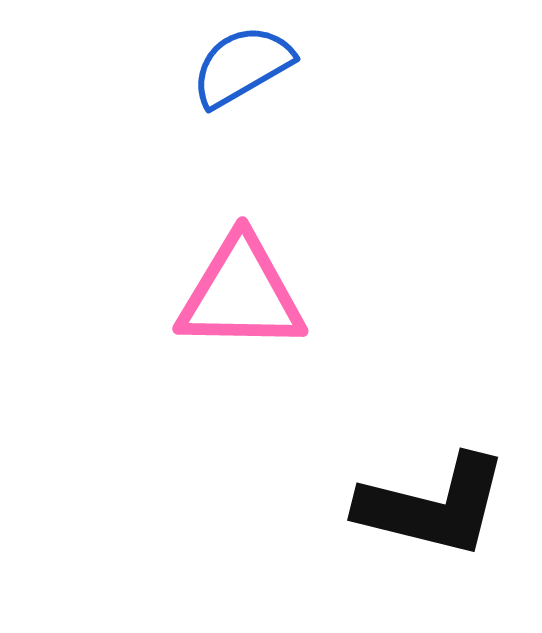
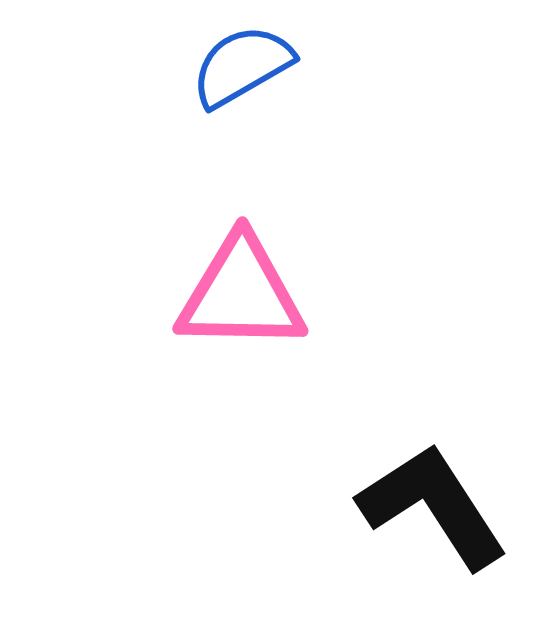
black L-shape: rotated 137 degrees counterclockwise
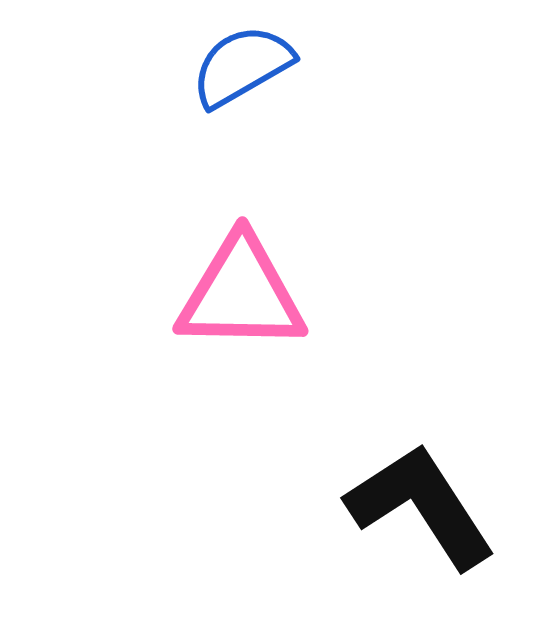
black L-shape: moved 12 px left
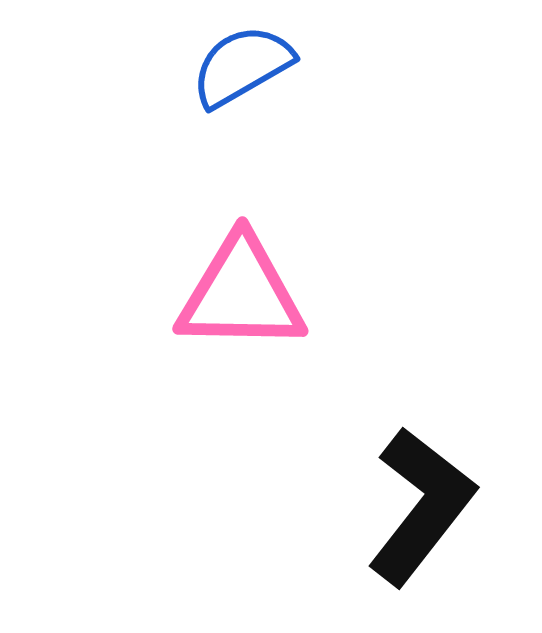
black L-shape: rotated 71 degrees clockwise
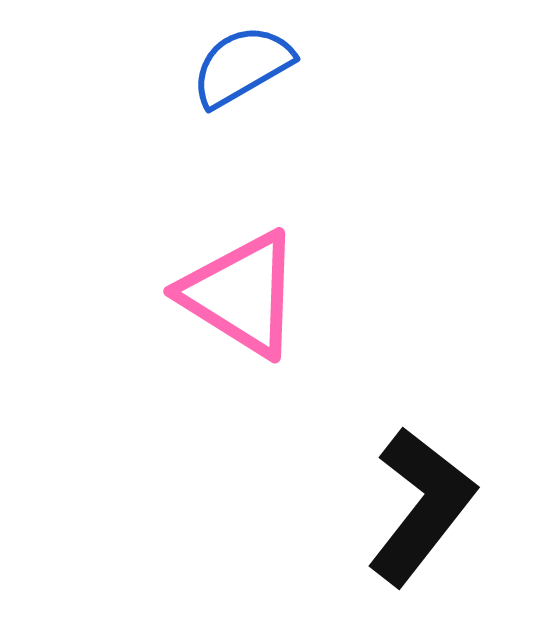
pink triangle: rotated 31 degrees clockwise
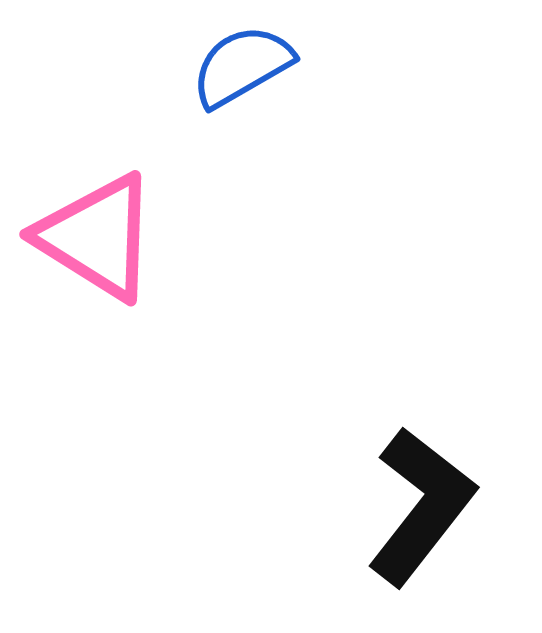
pink triangle: moved 144 px left, 57 px up
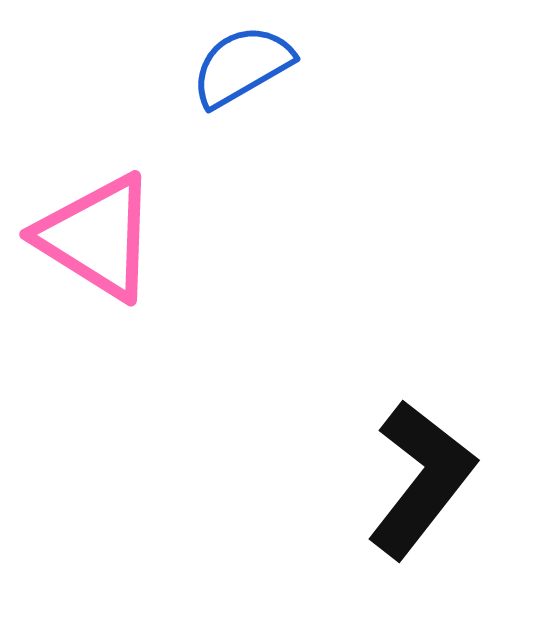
black L-shape: moved 27 px up
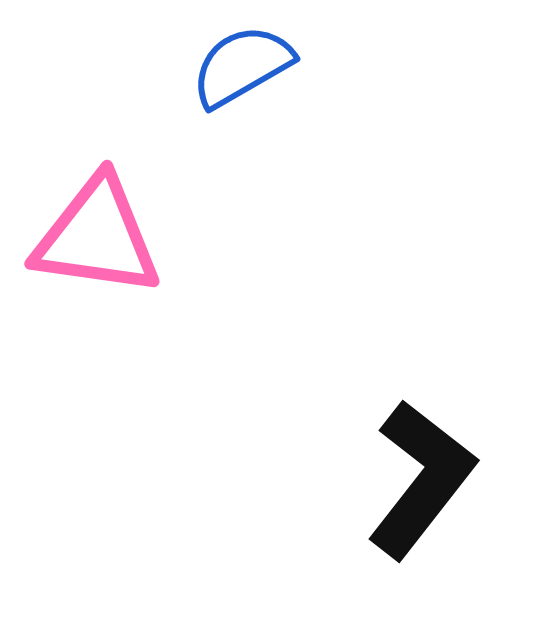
pink triangle: rotated 24 degrees counterclockwise
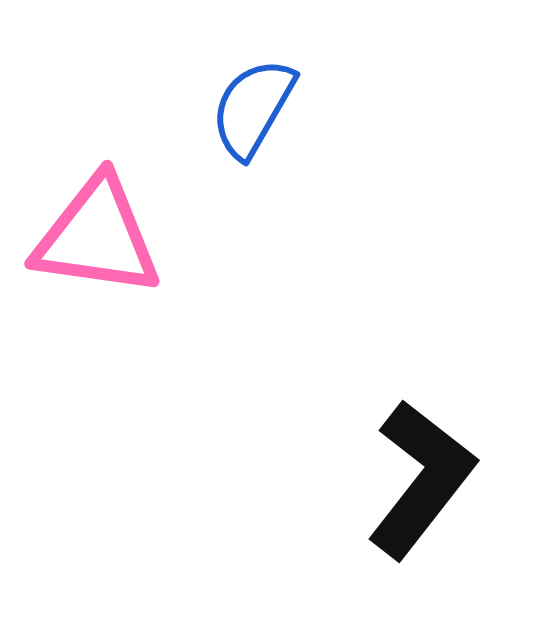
blue semicircle: moved 11 px right, 42 px down; rotated 30 degrees counterclockwise
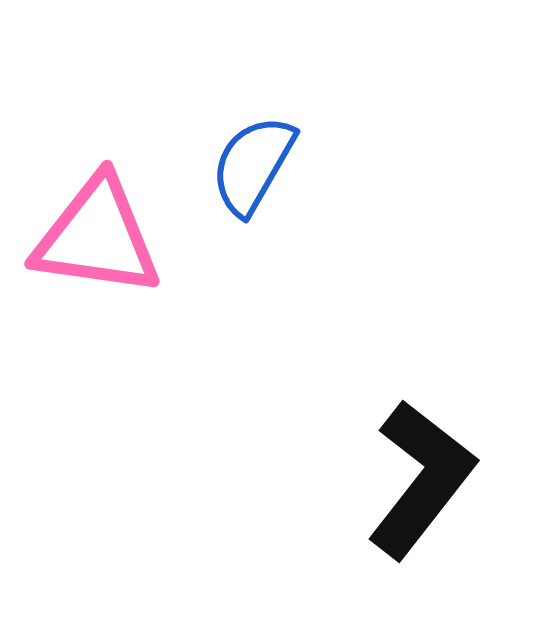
blue semicircle: moved 57 px down
